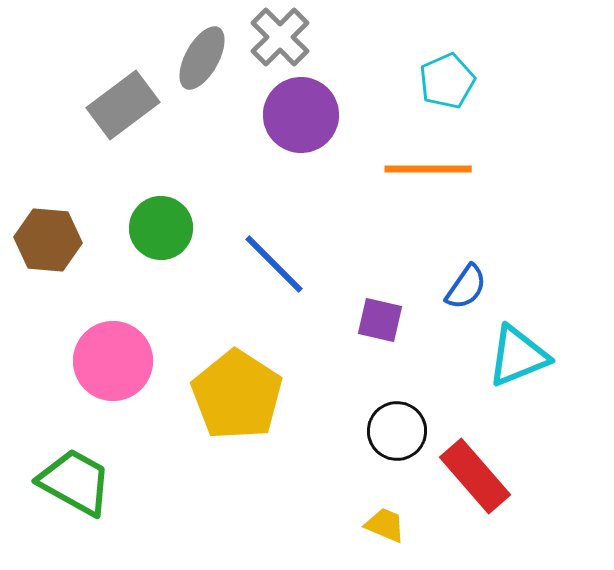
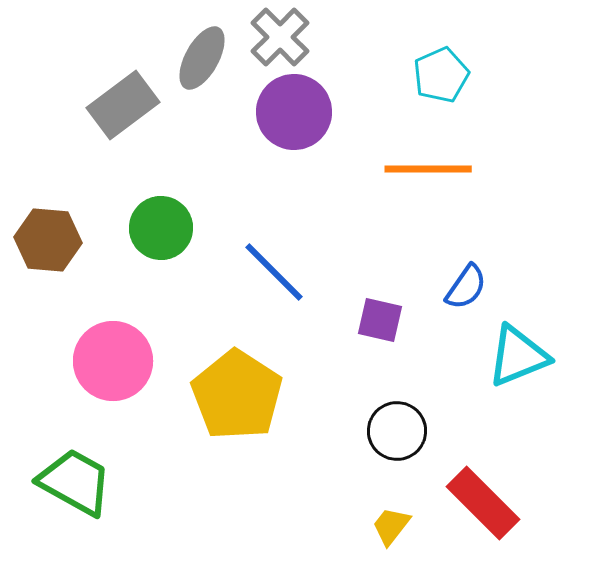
cyan pentagon: moved 6 px left, 6 px up
purple circle: moved 7 px left, 3 px up
blue line: moved 8 px down
red rectangle: moved 8 px right, 27 px down; rotated 4 degrees counterclockwise
yellow trapezoid: moved 6 px right, 1 px down; rotated 75 degrees counterclockwise
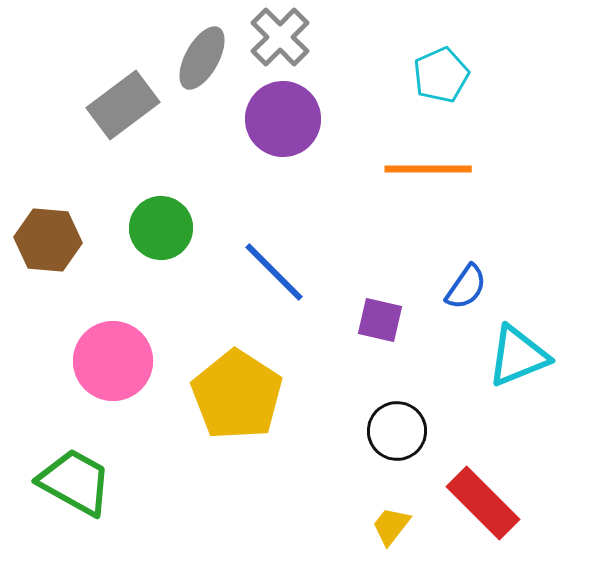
purple circle: moved 11 px left, 7 px down
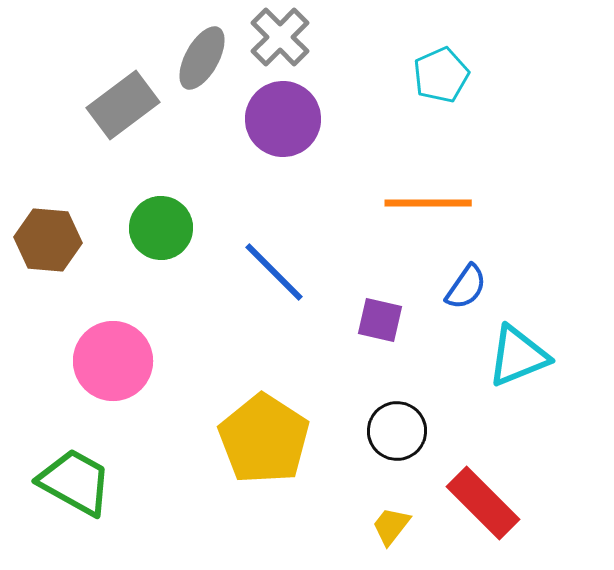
orange line: moved 34 px down
yellow pentagon: moved 27 px right, 44 px down
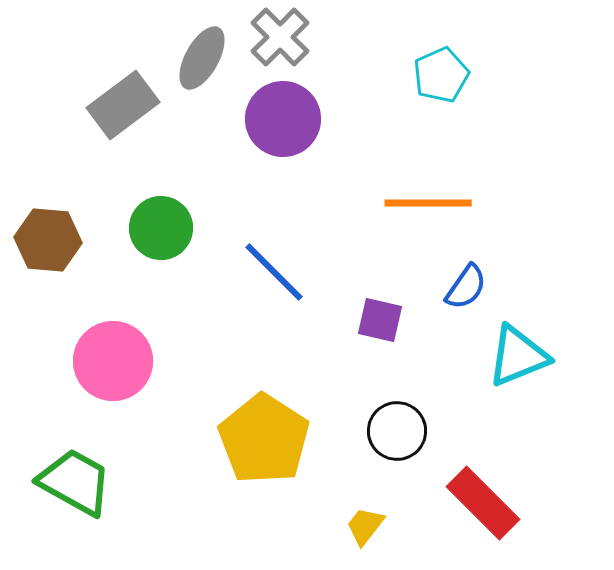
yellow trapezoid: moved 26 px left
